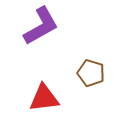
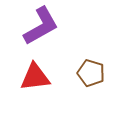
red triangle: moved 9 px left, 21 px up
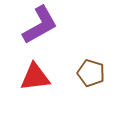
purple L-shape: moved 1 px left, 1 px up
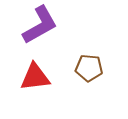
brown pentagon: moved 2 px left, 5 px up; rotated 12 degrees counterclockwise
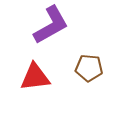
purple L-shape: moved 11 px right
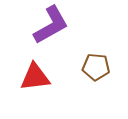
brown pentagon: moved 7 px right, 1 px up
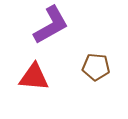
red triangle: moved 1 px left; rotated 12 degrees clockwise
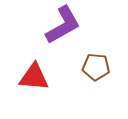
purple L-shape: moved 12 px right
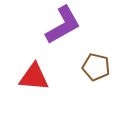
brown pentagon: rotated 8 degrees clockwise
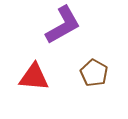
brown pentagon: moved 2 px left, 6 px down; rotated 16 degrees clockwise
